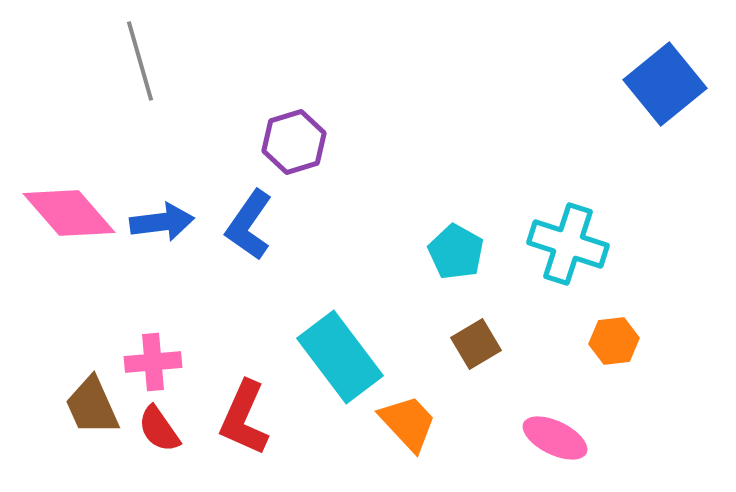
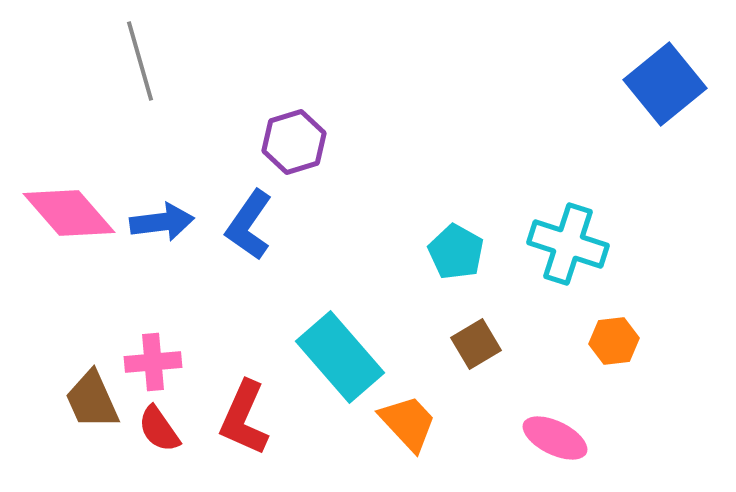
cyan rectangle: rotated 4 degrees counterclockwise
brown trapezoid: moved 6 px up
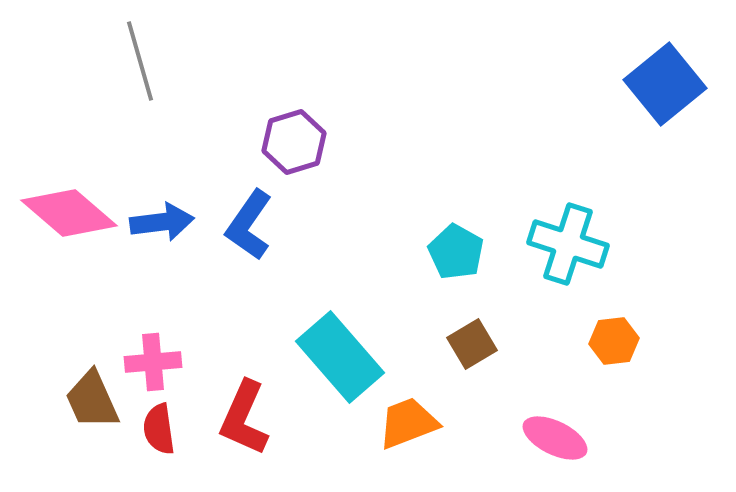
pink diamond: rotated 8 degrees counterclockwise
brown square: moved 4 px left
orange trapezoid: rotated 68 degrees counterclockwise
red semicircle: rotated 27 degrees clockwise
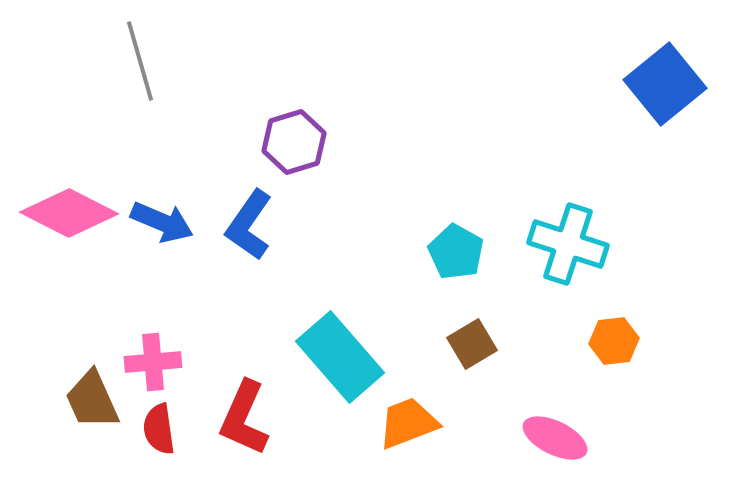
pink diamond: rotated 14 degrees counterclockwise
blue arrow: rotated 30 degrees clockwise
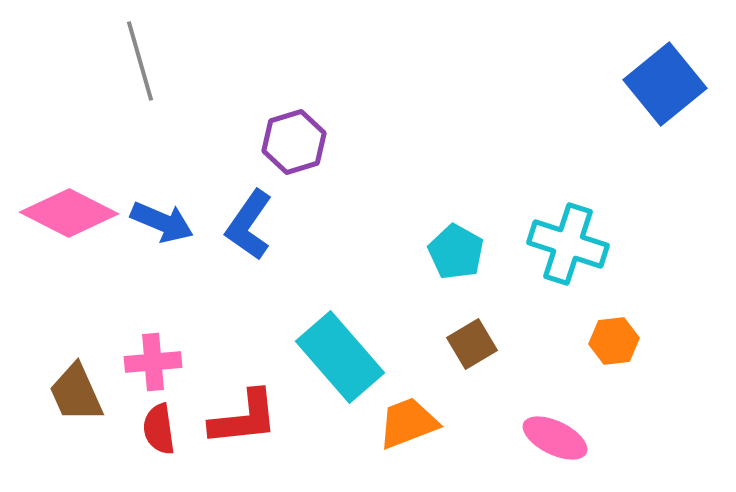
brown trapezoid: moved 16 px left, 7 px up
red L-shape: rotated 120 degrees counterclockwise
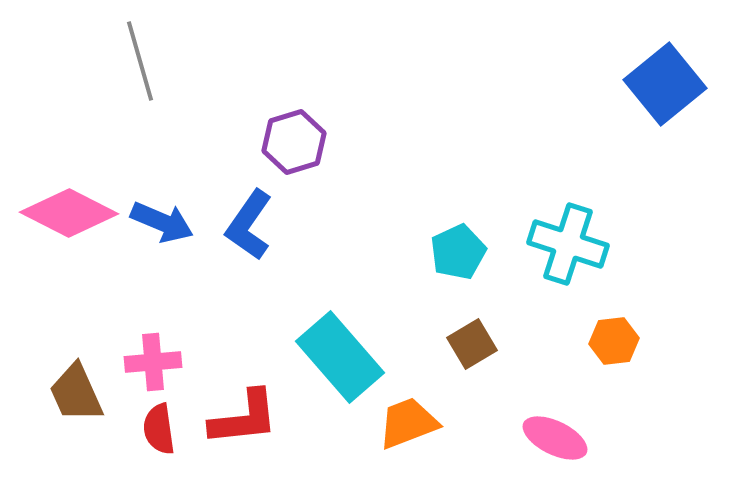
cyan pentagon: moved 2 px right; rotated 18 degrees clockwise
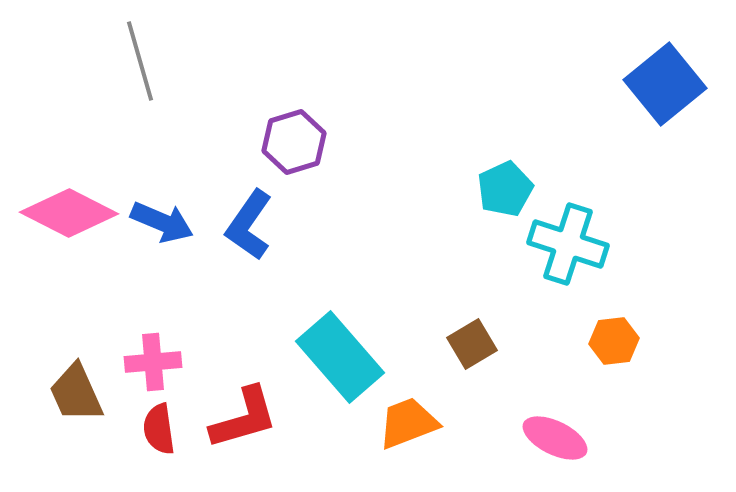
cyan pentagon: moved 47 px right, 63 px up
red L-shape: rotated 10 degrees counterclockwise
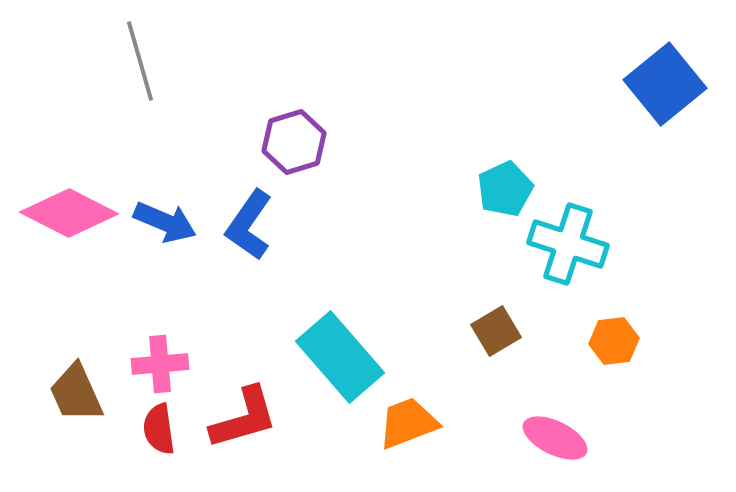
blue arrow: moved 3 px right
brown square: moved 24 px right, 13 px up
pink cross: moved 7 px right, 2 px down
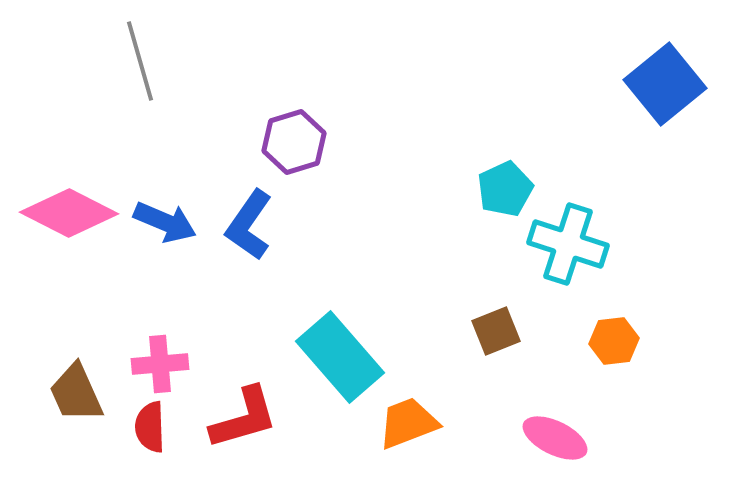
brown square: rotated 9 degrees clockwise
red semicircle: moved 9 px left, 2 px up; rotated 6 degrees clockwise
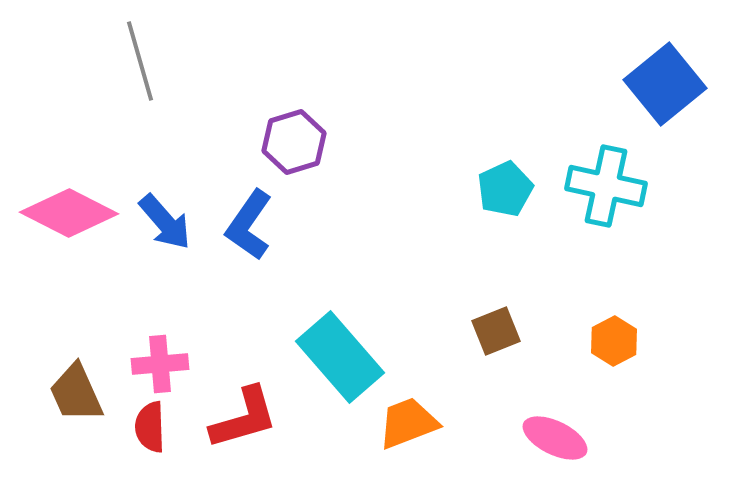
blue arrow: rotated 26 degrees clockwise
cyan cross: moved 38 px right, 58 px up; rotated 6 degrees counterclockwise
orange hexagon: rotated 21 degrees counterclockwise
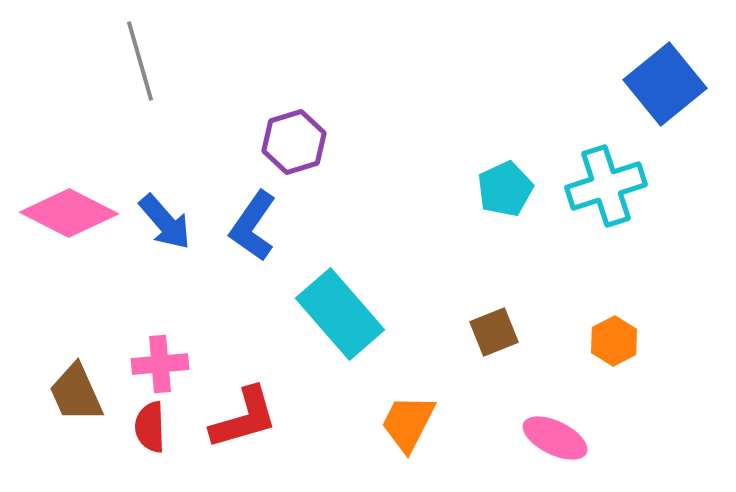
cyan cross: rotated 30 degrees counterclockwise
blue L-shape: moved 4 px right, 1 px down
brown square: moved 2 px left, 1 px down
cyan rectangle: moved 43 px up
orange trapezoid: rotated 42 degrees counterclockwise
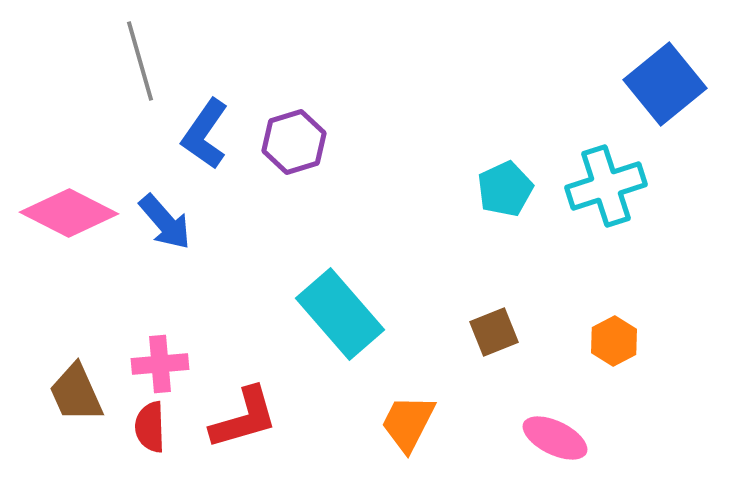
blue L-shape: moved 48 px left, 92 px up
